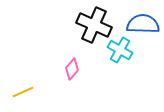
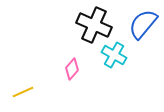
blue semicircle: rotated 52 degrees counterclockwise
cyan cross: moved 6 px left, 5 px down
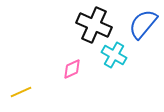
pink diamond: rotated 25 degrees clockwise
yellow line: moved 2 px left
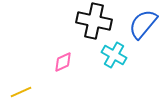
black cross: moved 4 px up; rotated 12 degrees counterclockwise
pink diamond: moved 9 px left, 7 px up
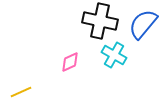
black cross: moved 6 px right
pink diamond: moved 7 px right
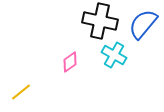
pink diamond: rotated 10 degrees counterclockwise
yellow line: rotated 15 degrees counterclockwise
